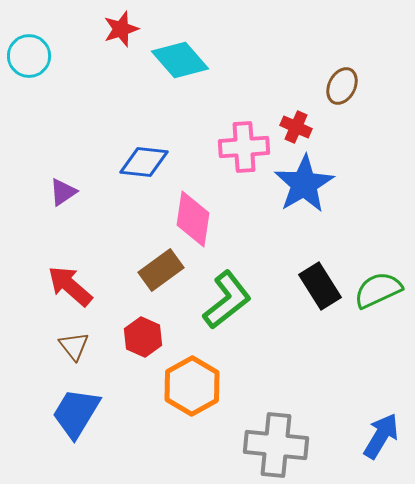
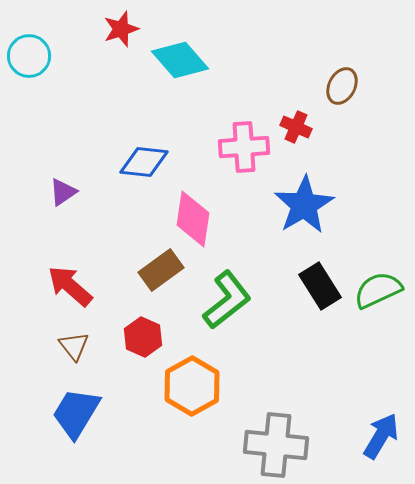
blue star: moved 21 px down
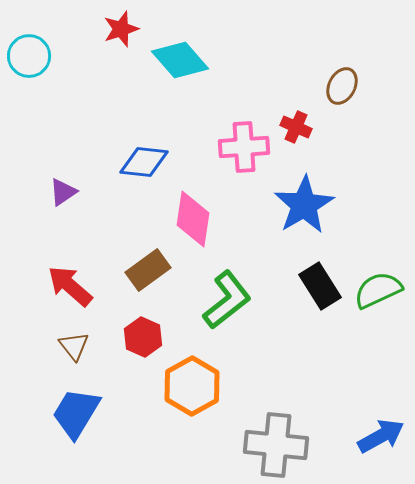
brown rectangle: moved 13 px left
blue arrow: rotated 30 degrees clockwise
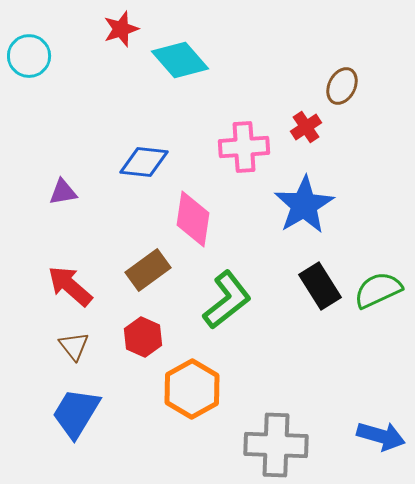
red cross: moved 10 px right; rotated 32 degrees clockwise
purple triangle: rotated 24 degrees clockwise
orange hexagon: moved 3 px down
blue arrow: rotated 45 degrees clockwise
gray cross: rotated 4 degrees counterclockwise
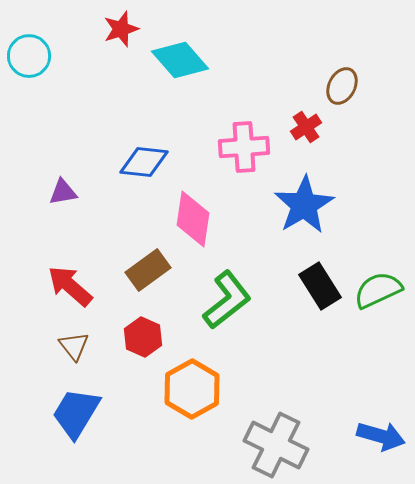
gray cross: rotated 24 degrees clockwise
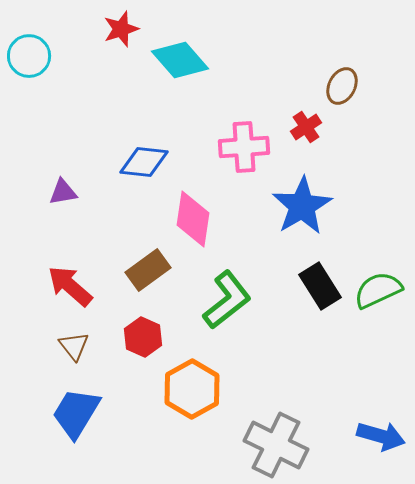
blue star: moved 2 px left, 1 px down
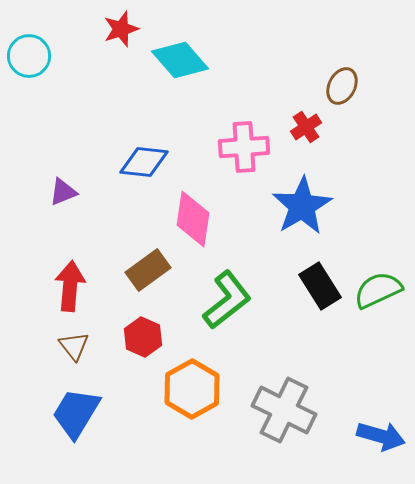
purple triangle: rotated 12 degrees counterclockwise
red arrow: rotated 54 degrees clockwise
gray cross: moved 8 px right, 35 px up
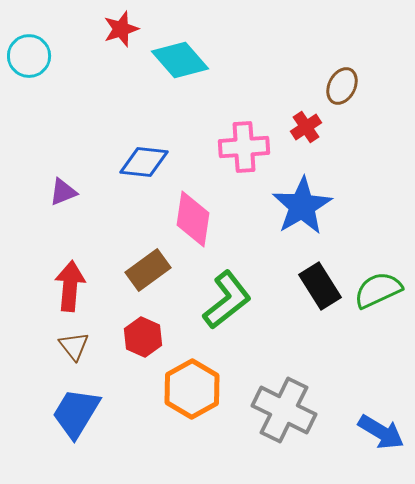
blue arrow: moved 4 px up; rotated 15 degrees clockwise
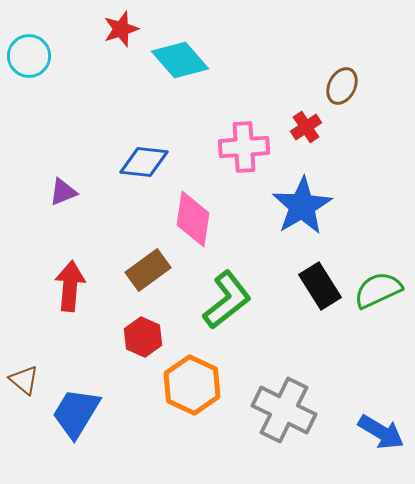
brown triangle: moved 50 px left, 34 px down; rotated 12 degrees counterclockwise
orange hexagon: moved 4 px up; rotated 6 degrees counterclockwise
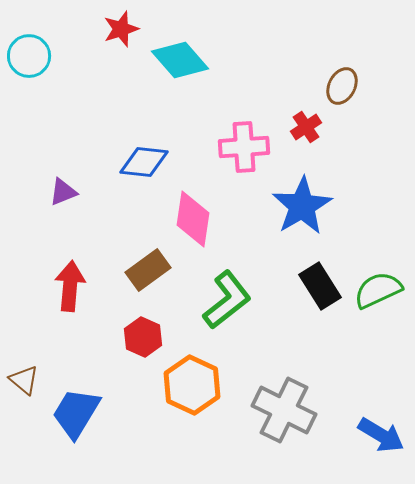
blue arrow: moved 3 px down
